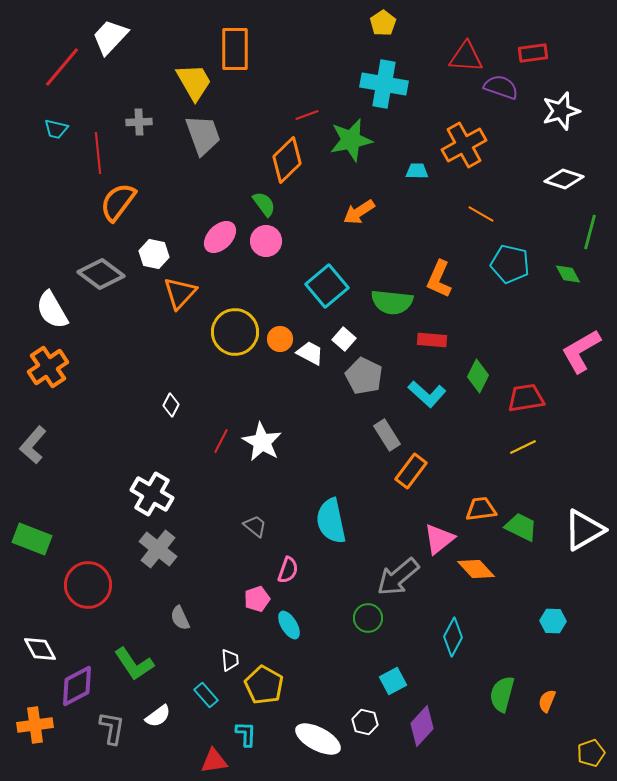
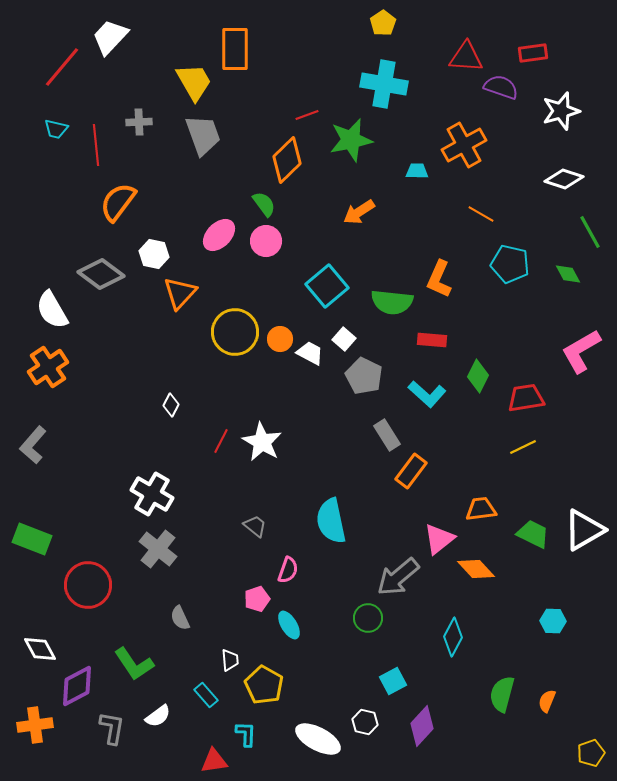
red line at (98, 153): moved 2 px left, 8 px up
green line at (590, 232): rotated 44 degrees counterclockwise
pink ellipse at (220, 237): moved 1 px left, 2 px up
green trapezoid at (521, 527): moved 12 px right, 7 px down
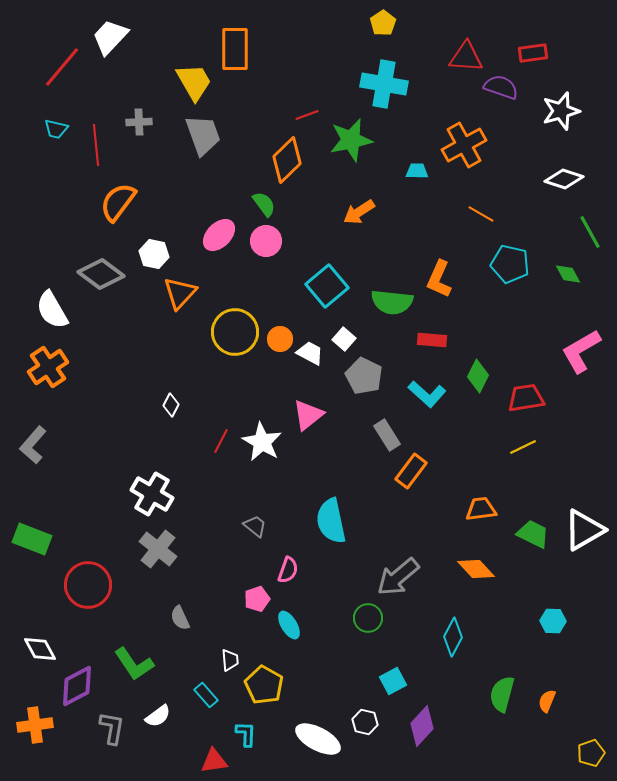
pink triangle at (439, 539): moved 131 px left, 124 px up
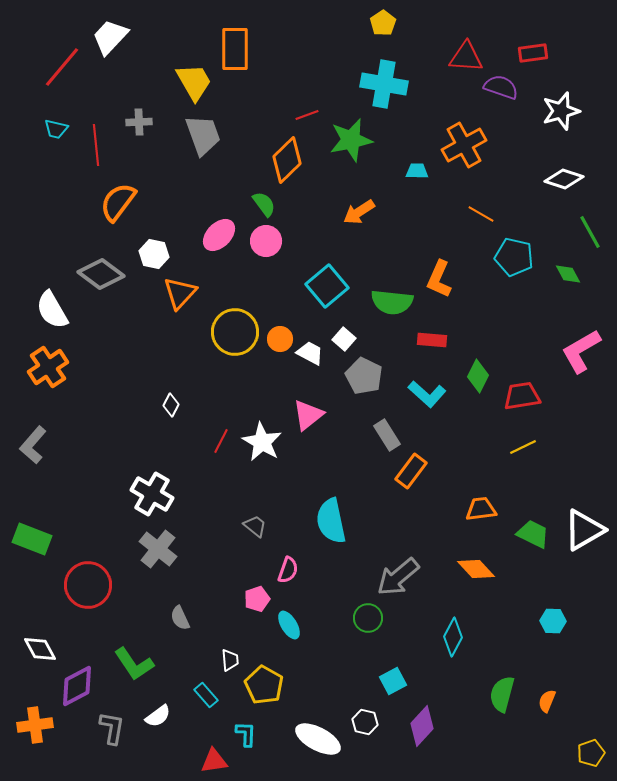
cyan pentagon at (510, 264): moved 4 px right, 7 px up
red trapezoid at (526, 398): moved 4 px left, 2 px up
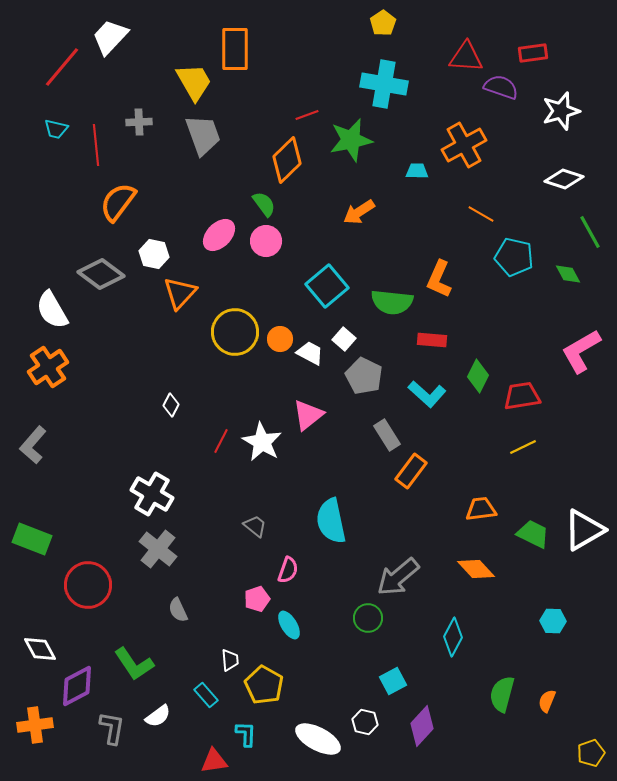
gray semicircle at (180, 618): moved 2 px left, 8 px up
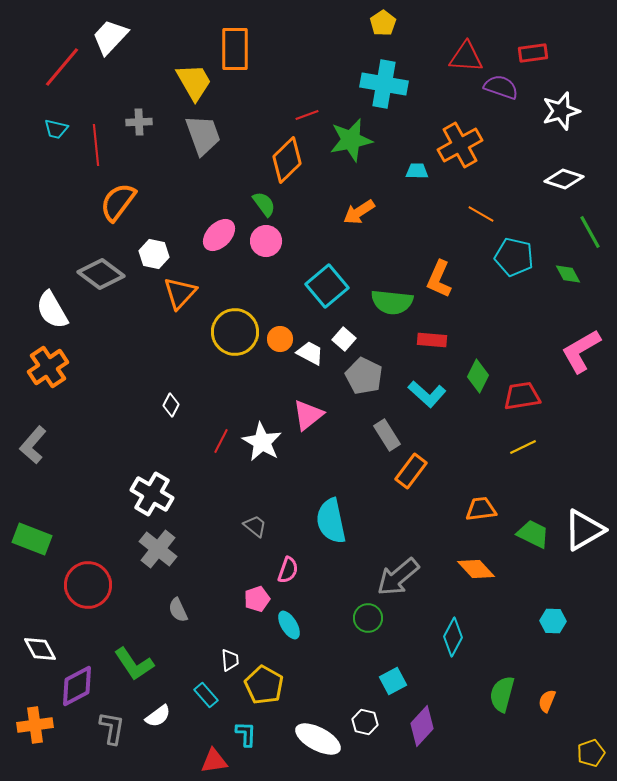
orange cross at (464, 145): moved 4 px left
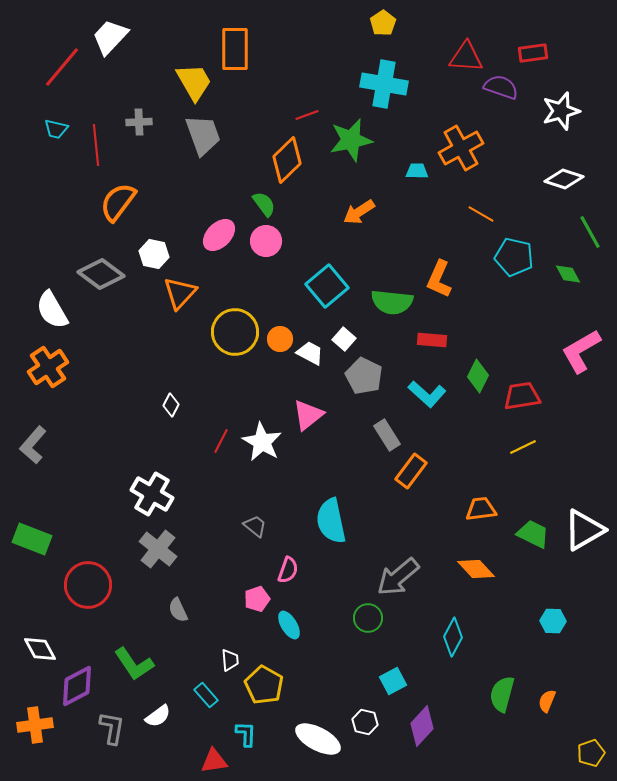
orange cross at (460, 145): moved 1 px right, 3 px down
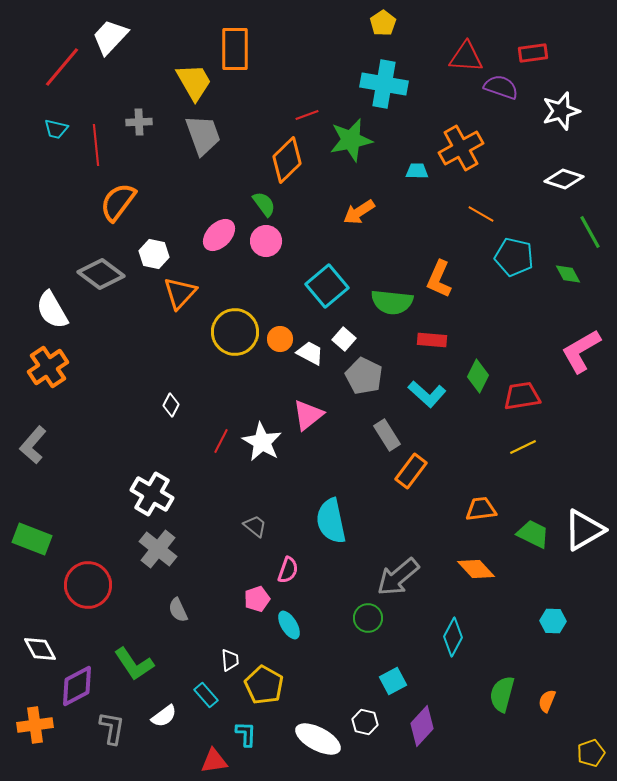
white semicircle at (158, 716): moved 6 px right
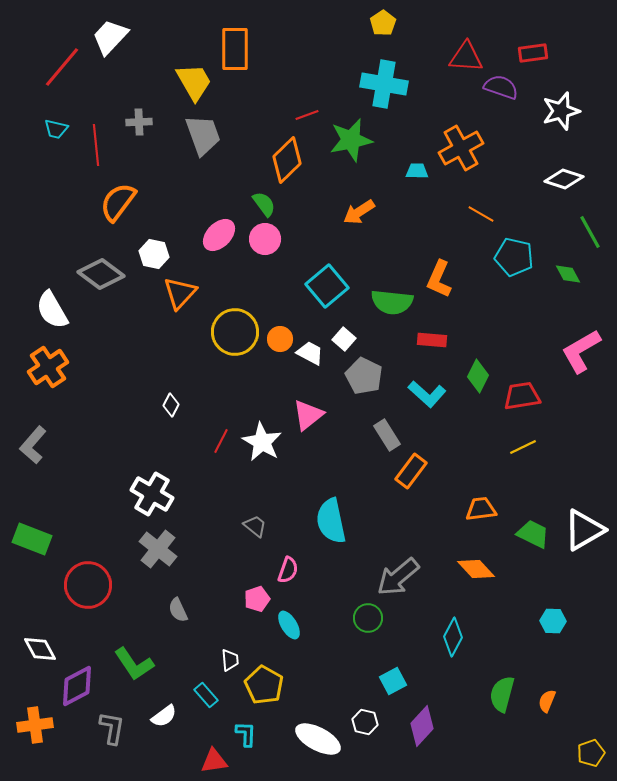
pink circle at (266, 241): moved 1 px left, 2 px up
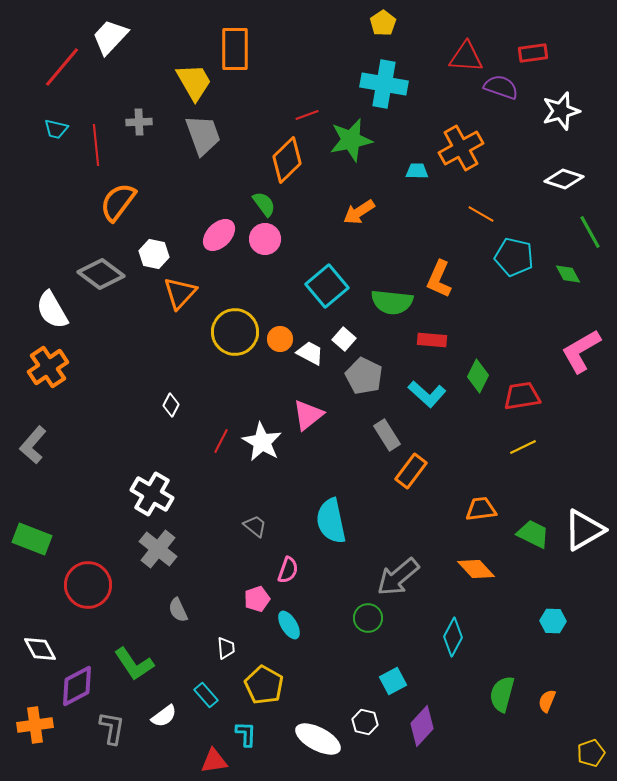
white trapezoid at (230, 660): moved 4 px left, 12 px up
